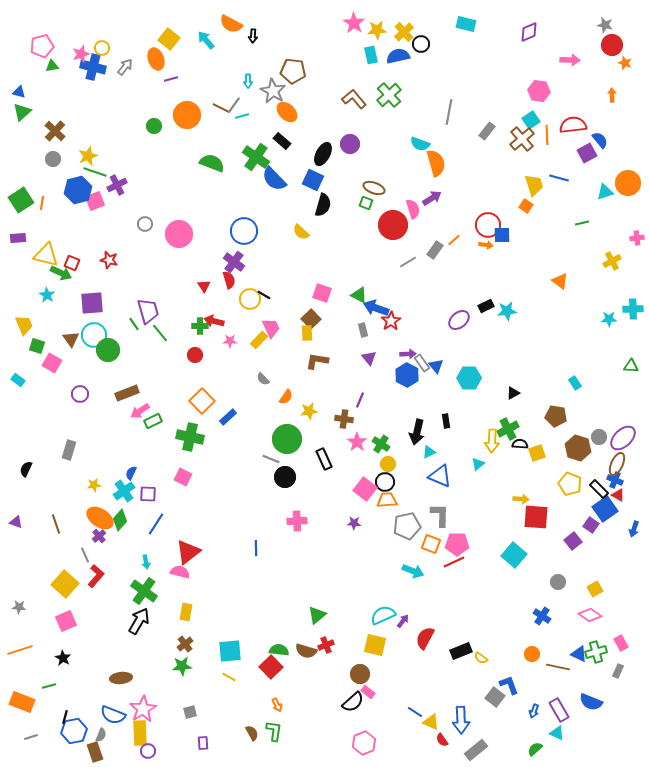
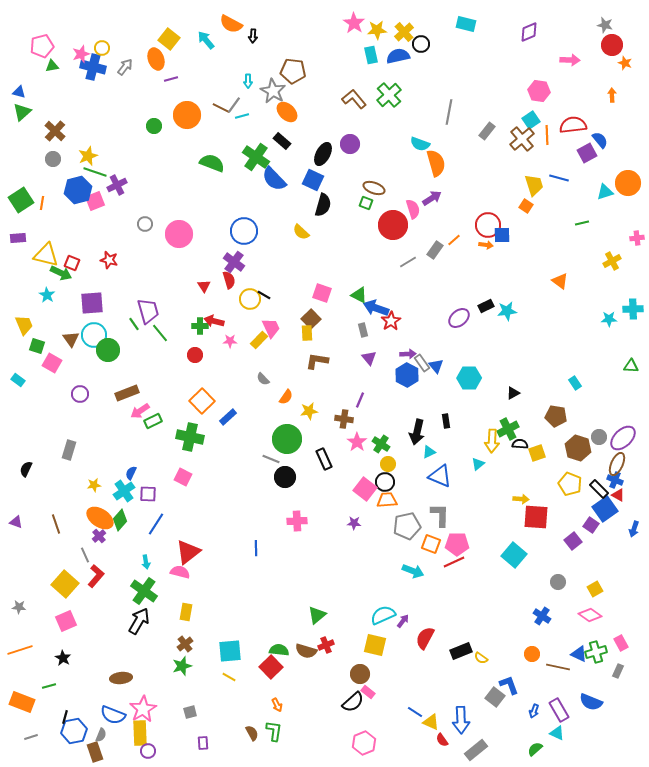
purple ellipse at (459, 320): moved 2 px up
green star at (182, 666): rotated 12 degrees counterclockwise
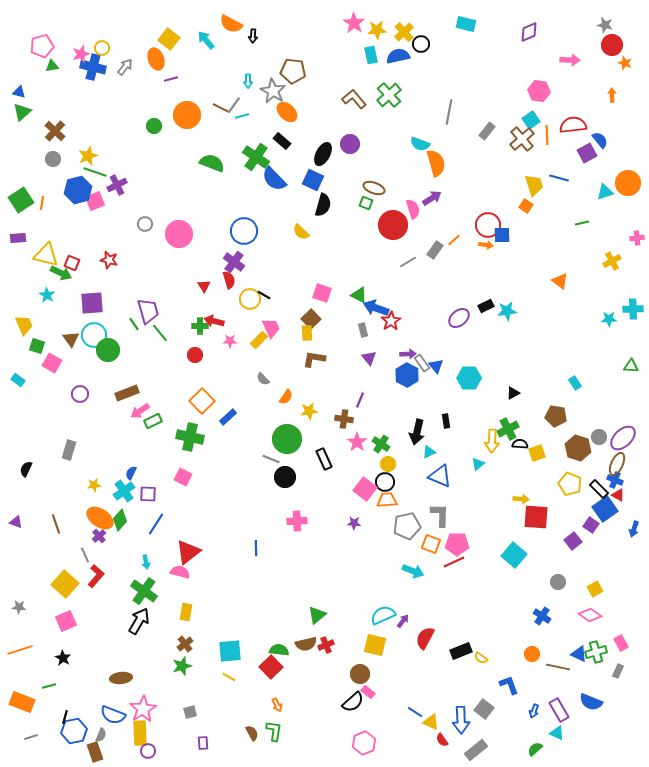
brown L-shape at (317, 361): moved 3 px left, 2 px up
brown semicircle at (306, 651): moved 7 px up; rotated 30 degrees counterclockwise
gray square at (495, 697): moved 11 px left, 12 px down
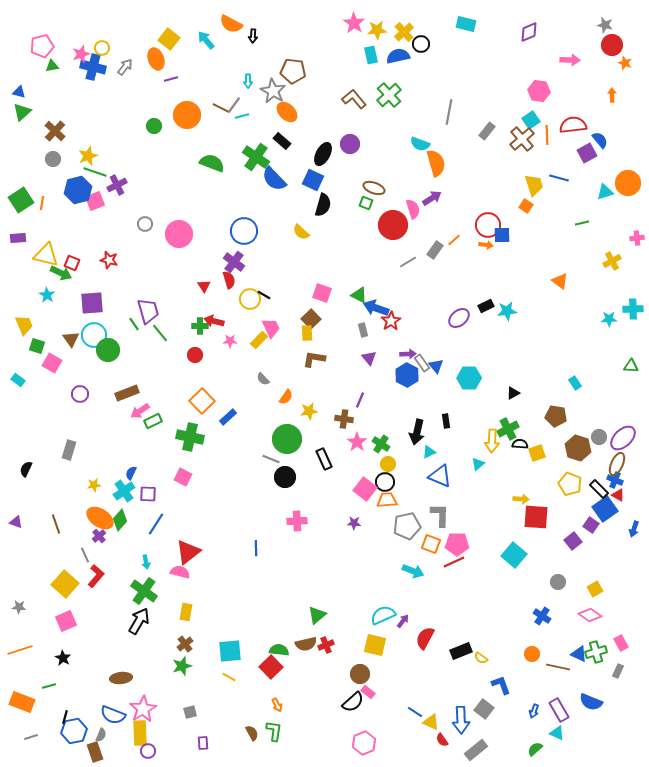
blue L-shape at (509, 685): moved 8 px left
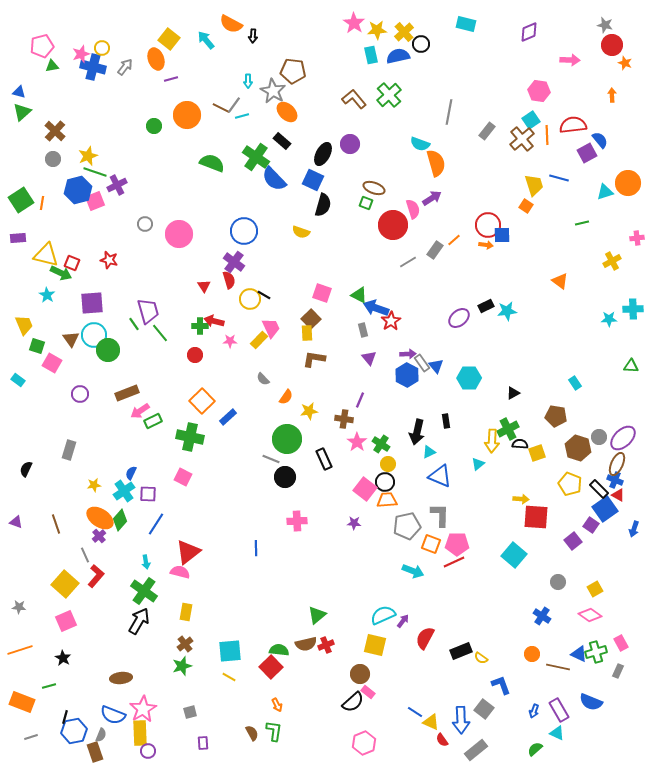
yellow semicircle at (301, 232): rotated 24 degrees counterclockwise
